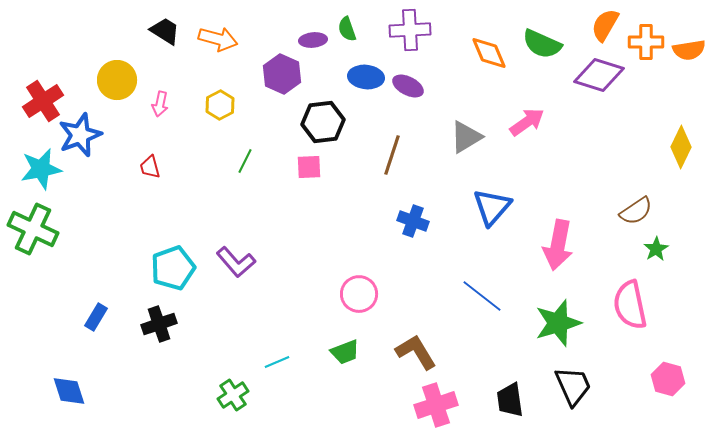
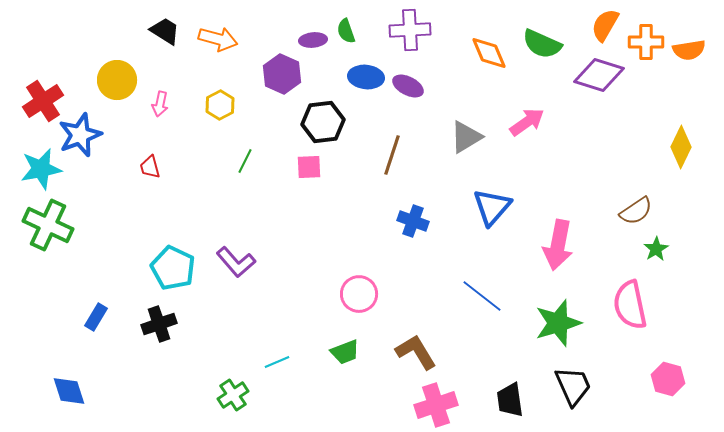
green semicircle at (347, 29): moved 1 px left, 2 px down
green cross at (33, 229): moved 15 px right, 4 px up
cyan pentagon at (173, 268): rotated 27 degrees counterclockwise
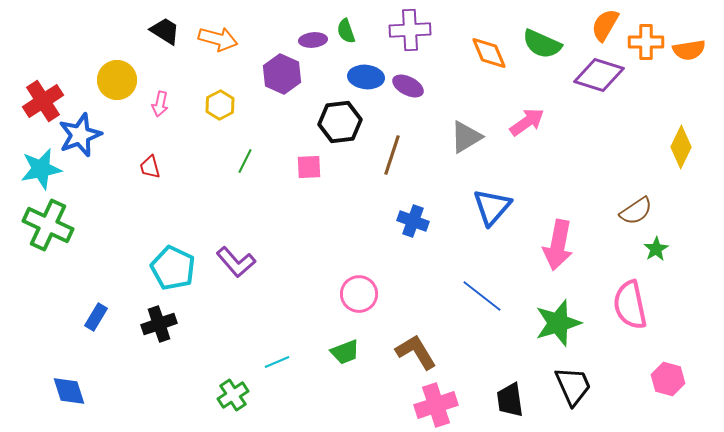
black hexagon at (323, 122): moved 17 px right
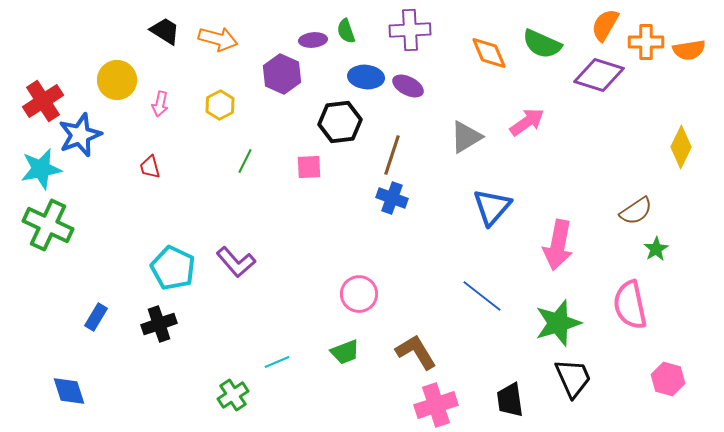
blue cross at (413, 221): moved 21 px left, 23 px up
black trapezoid at (573, 386): moved 8 px up
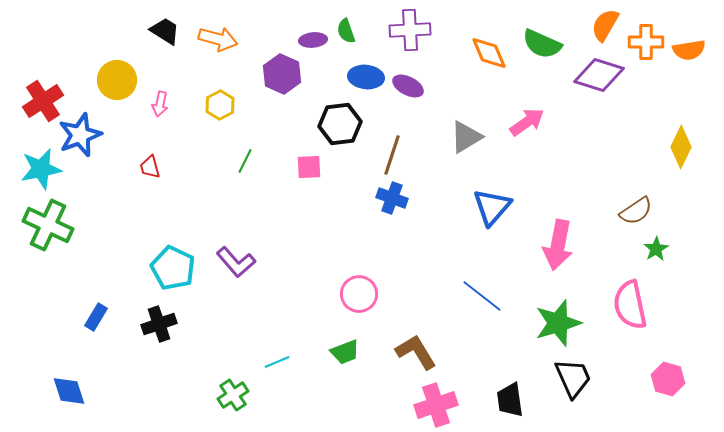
black hexagon at (340, 122): moved 2 px down
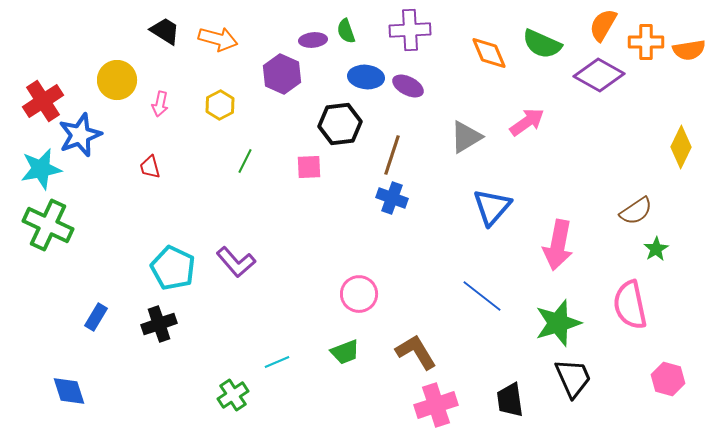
orange semicircle at (605, 25): moved 2 px left
purple diamond at (599, 75): rotated 12 degrees clockwise
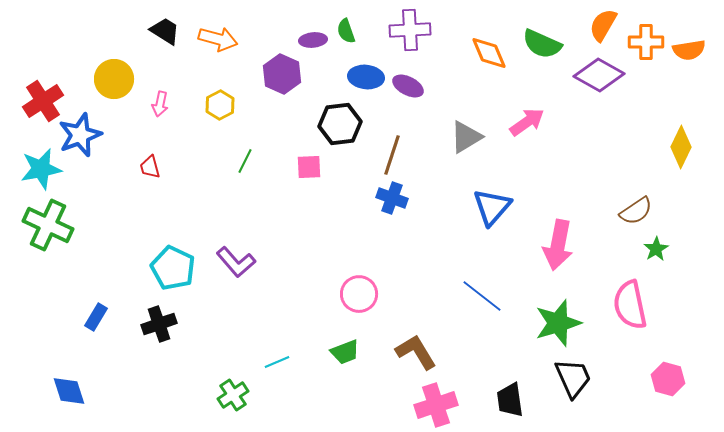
yellow circle at (117, 80): moved 3 px left, 1 px up
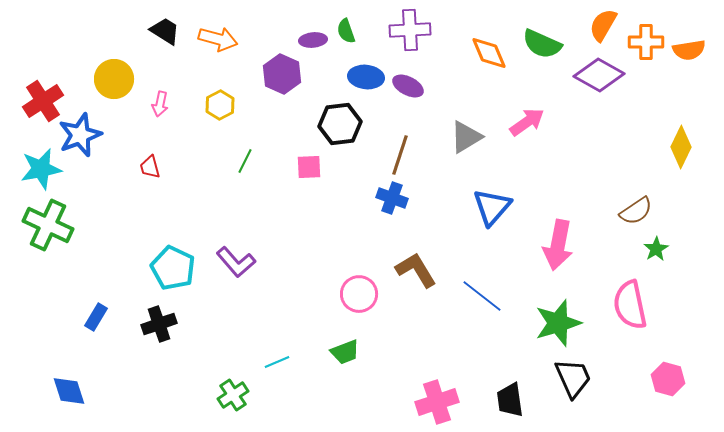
brown line at (392, 155): moved 8 px right
brown L-shape at (416, 352): moved 82 px up
pink cross at (436, 405): moved 1 px right, 3 px up
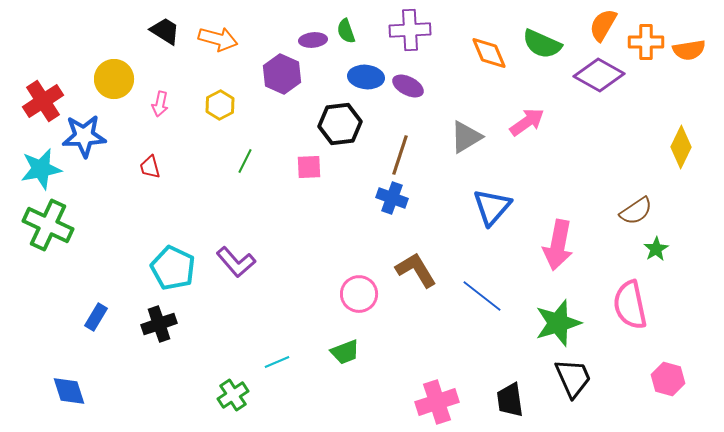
blue star at (80, 135): moved 4 px right, 1 px down; rotated 18 degrees clockwise
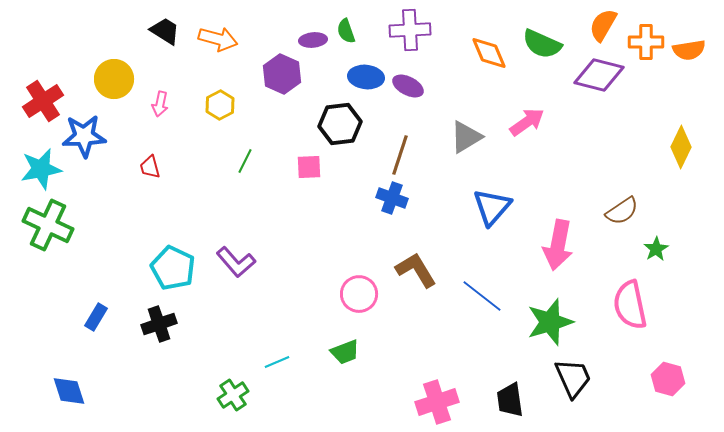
purple diamond at (599, 75): rotated 15 degrees counterclockwise
brown semicircle at (636, 211): moved 14 px left
green star at (558, 323): moved 8 px left, 1 px up
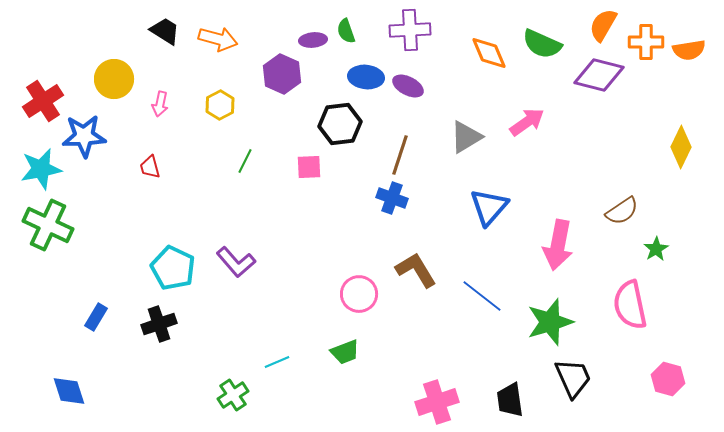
blue triangle at (492, 207): moved 3 px left
